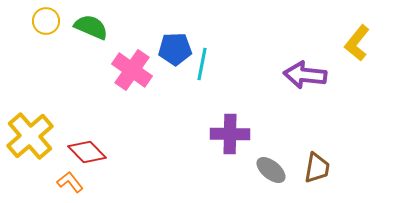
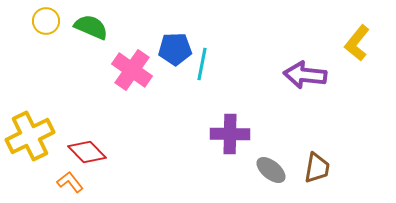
yellow cross: rotated 15 degrees clockwise
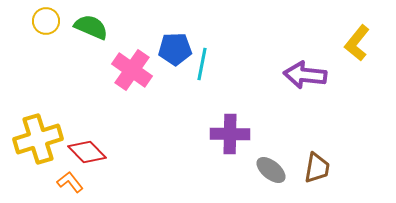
yellow cross: moved 8 px right, 3 px down; rotated 9 degrees clockwise
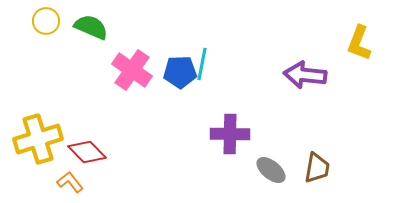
yellow L-shape: moved 2 px right; rotated 18 degrees counterclockwise
blue pentagon: moved 5 px right, 23 px down
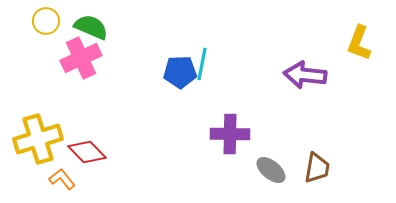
pink cross: moved 51 px left, 12 px up; rotated 30 degrees clockwise
orange L-shape: moved 8 px left, 3 px up
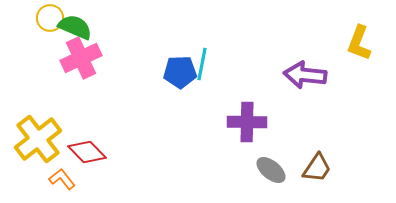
yellow circle: moved 4 px right, 3 px up
green semicircle: moved 16 px left
purple cross: moved 17 px right, 12 px up
yellow cross: rotated 21 degrees counterclockwise
brown trapezoid: rotated 24 degrees clockwise
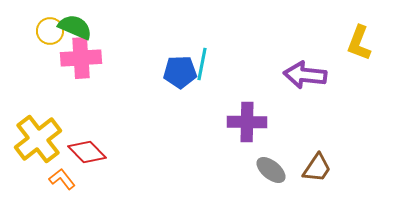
yellow circle: moved 13 px down
pink cross: rotated 21 degrees clockwise
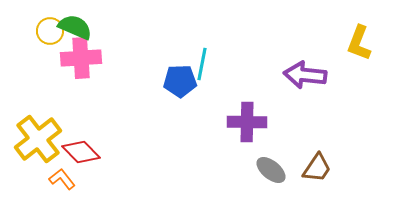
blue pentagon: moved 9 px down
red diamond: moved 6 px left
